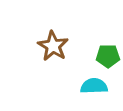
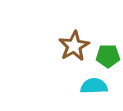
brown star: moved 21 px right; rotated 12 degrees clockwise
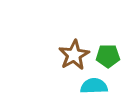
brown star: moved 9 px down
